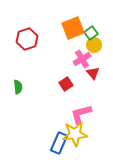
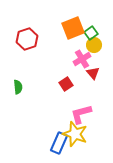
yellow star: rotated 25 degrees clockwise
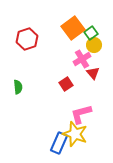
orange square: rotated 15 degrees counterclockwise
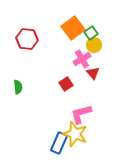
red hexagon: rotated 25 degrees clockwise
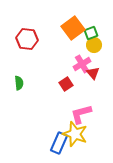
green square: rotated 16 degrees clockwise
pink cross: moved 5 px down
green semicircle: moved 1 px right, 4 px up
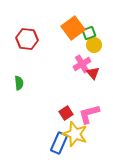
green square: moved 2 px left
red square: moved 29 px down
pink L-shape: moved 8 px right
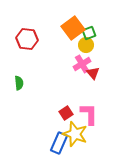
yellow circle: moved 8 px left
pink L-shape: rotated 105 degrees clockwise
